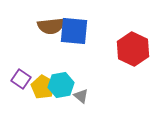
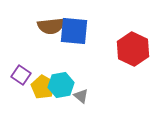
purple square: moved 4 px up
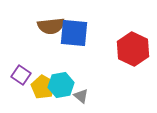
blue square: moved 2 px down
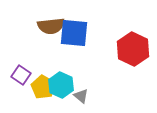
cyan hexagon: rotated 25 degrees counterclockwise
